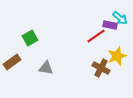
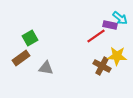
yellow star: rotated 24 degrees clockwise
brown rectangle: moved 9 px right, 4 px up
brown cross: moved 1 px right, 2 px up
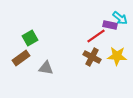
brown cross: moved 10 px left, 9 px up
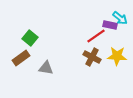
green square: rotated 21 degrees counterclockwise
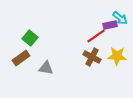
purple rectangle: rotated 24 degrees counterclockwise
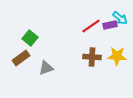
red line: moved 5 px left, 10 px up
brown cross: rotated 24 degrees counterclockwise
gray triangle: rotated 28 degrees counterclockwise
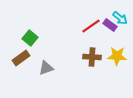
purple rectangle: rotated 48 degrees clockwise
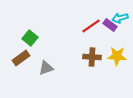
cyan arrow: rotated 126 degrees clockwise
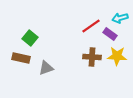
purple rectangle: moved 9 px down
brown rectangle: rotated 48 degrees clockwise
